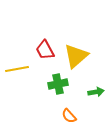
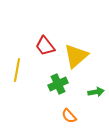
red trapezoid: moved 4 px up; rotated 10 degrees counterclockwise
yellow line: moved 1 px down; rotated 70 degrees counterclockwise
green cross: rotated 12 degrees counterclockwise
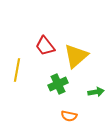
orange semicircle: rotated 35 degrees counterclockwise
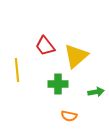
yellow line: rotated 15 degrees counterclockwise
green cross: rotated 24 degrees clockwise
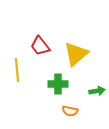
red trapezoid: moved 5 px left
yellow triangle: moved 2 px up
green arrow: moved 1 px right, 1 px up
orange semicircle: moved 1 px right, 5 px up
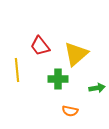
green cross: moved 5 px up
green arrow: moved 3 px up
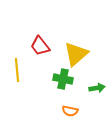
green cross: moved 5 px right; rotated 12 degrees clockwise
